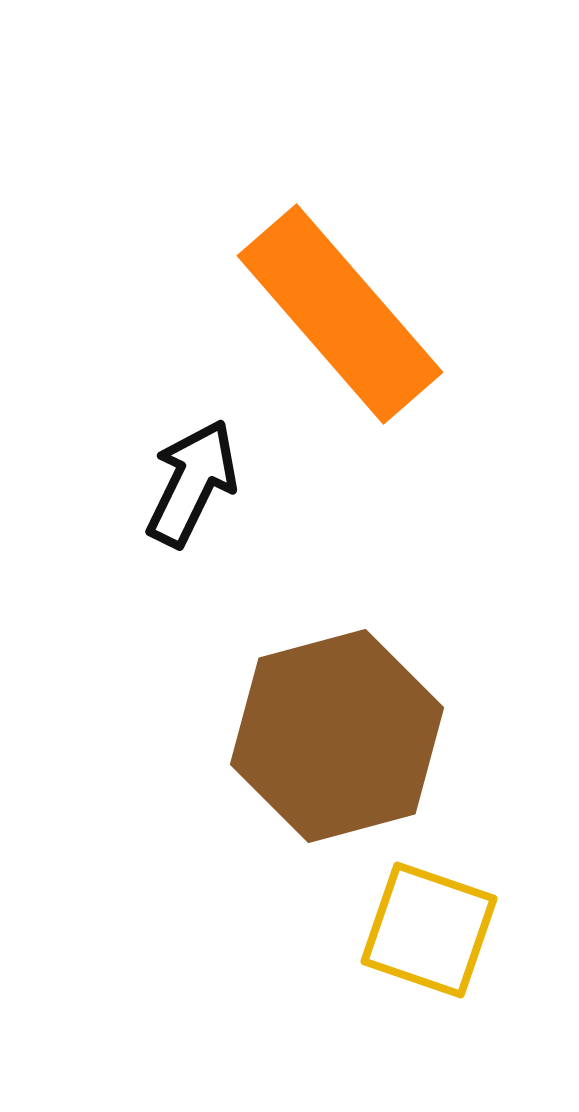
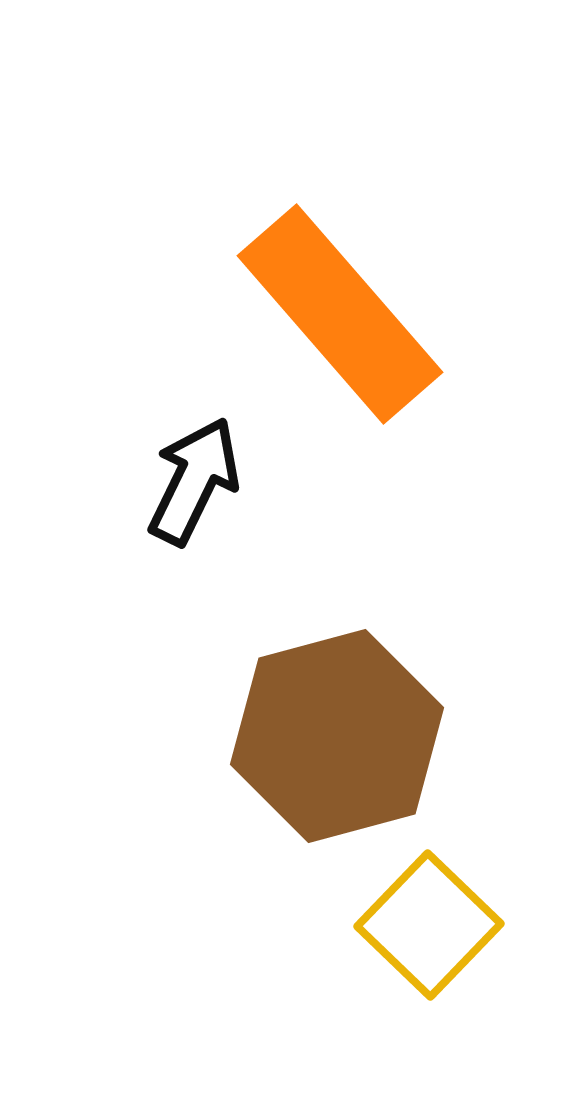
black arrow: moved 2 px right, 2 px up
yellow square: moved 5 px up; rotated 25 degrees clockwise
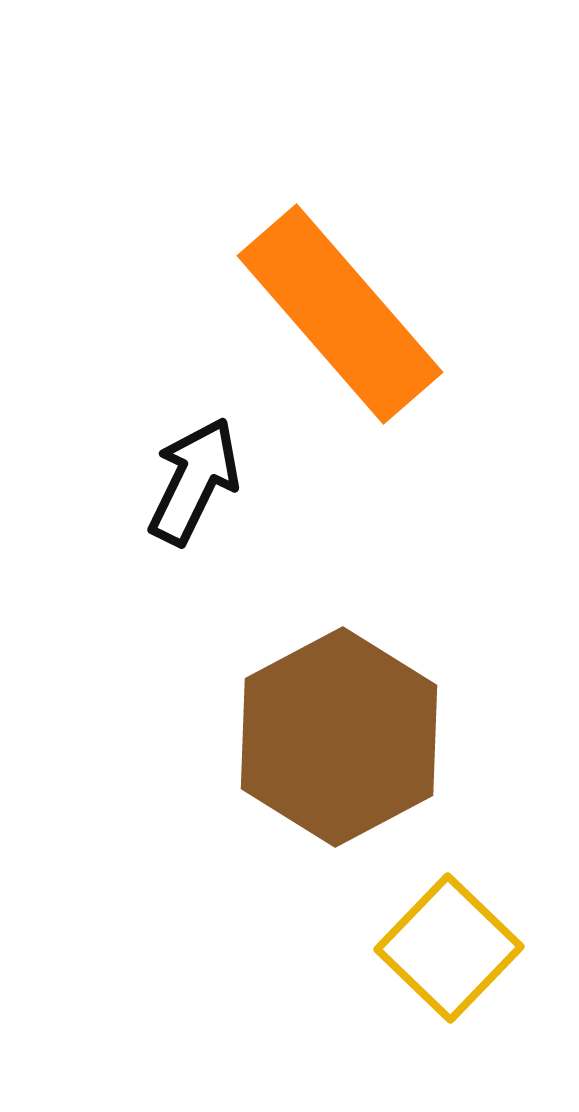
brown hexagon: moved 2 px right, 1 px down; rotated 13 degrees counterclockwise
yellow square: moved 20 px right, 23 px down
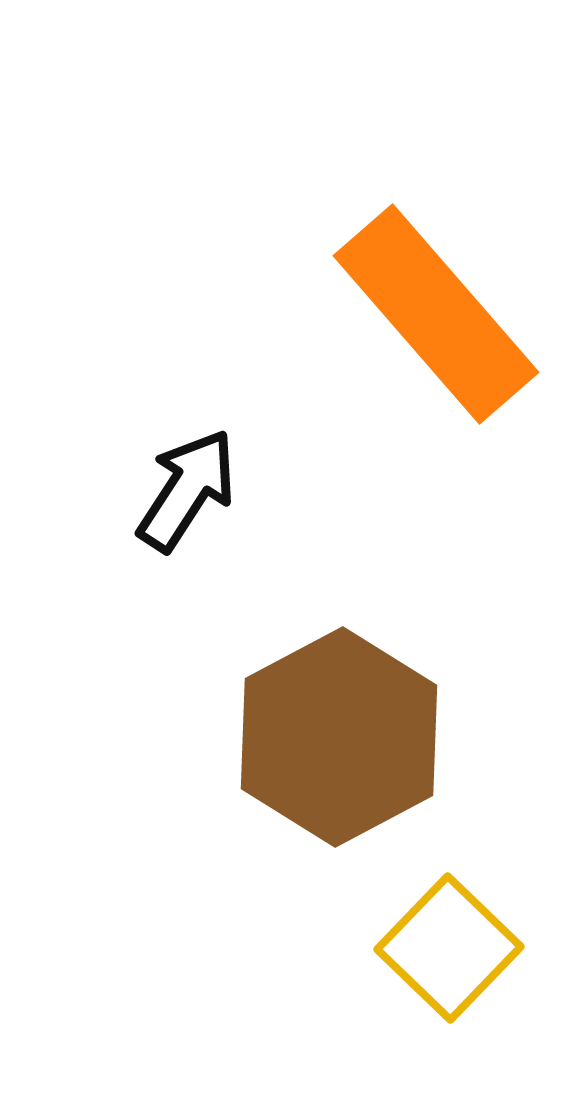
orange rectangle: moved 96 px right
black arrow: moved 7 px left, 9 px down; rotated 7 degrees clockwise
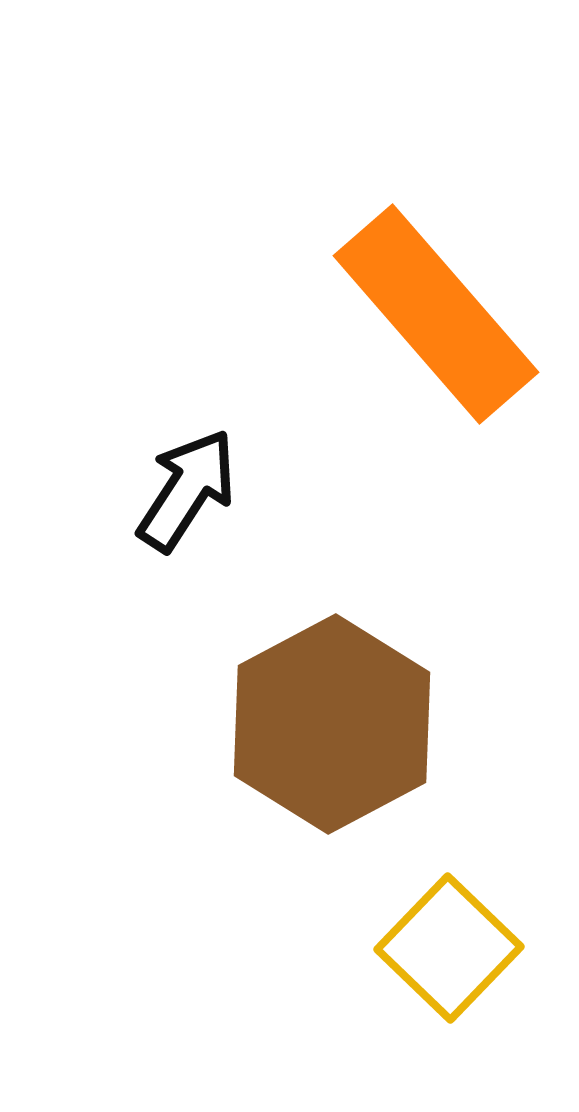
brown hexagon: moved 7 px left, 13 px up
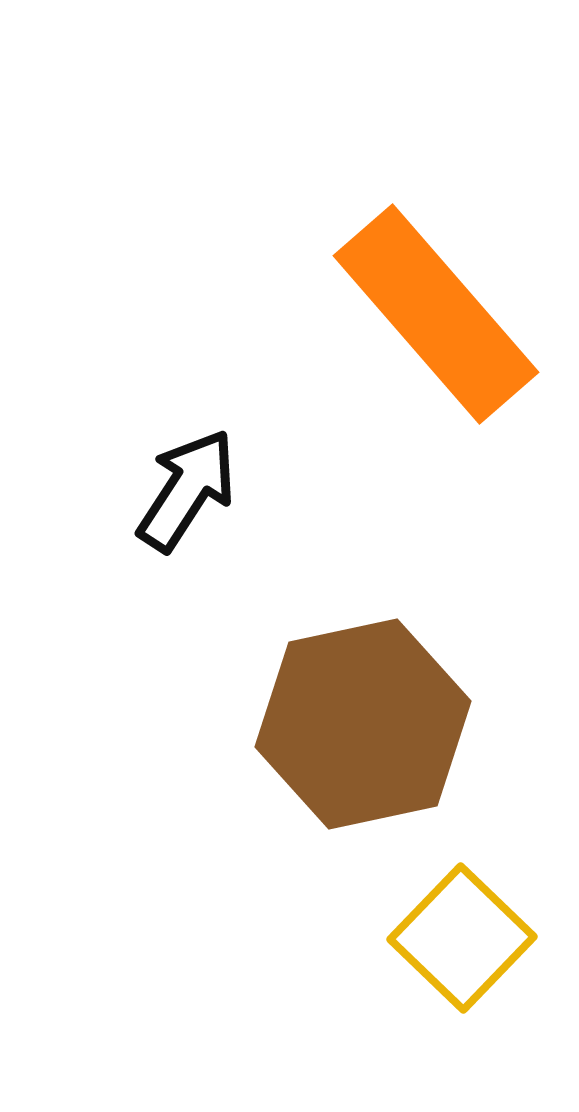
brown hexagon: moved 31 px right; rotated 16 degrees clockwise
yellow square: moved 13 px right, 10 px up
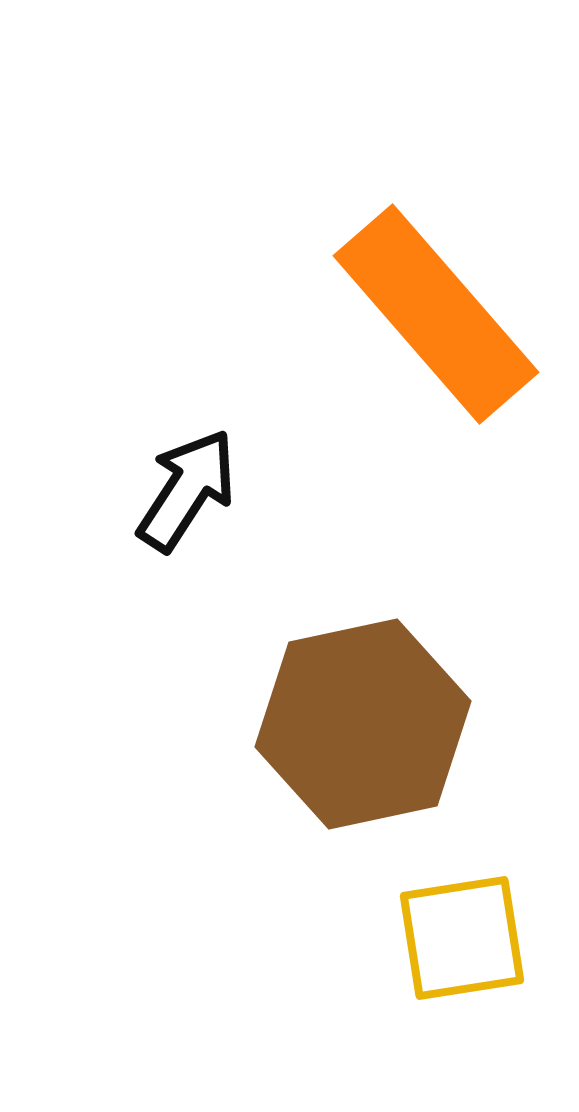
yellow square: rotated 37 degrees clockwise
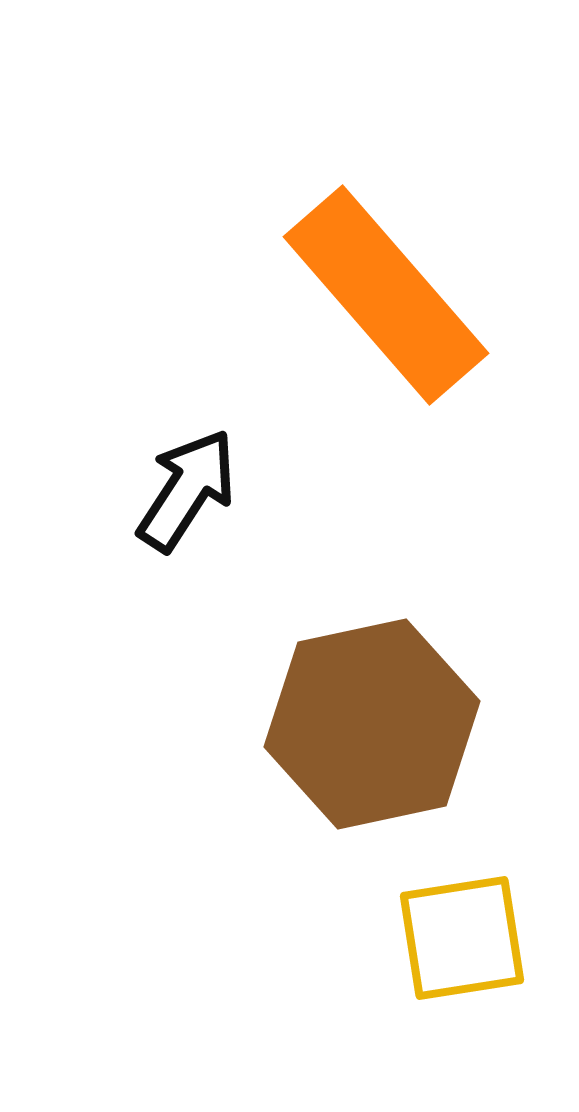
orange rectangle: moved 50 px left, 19 px up
brown hexagon: moved 9 px right
